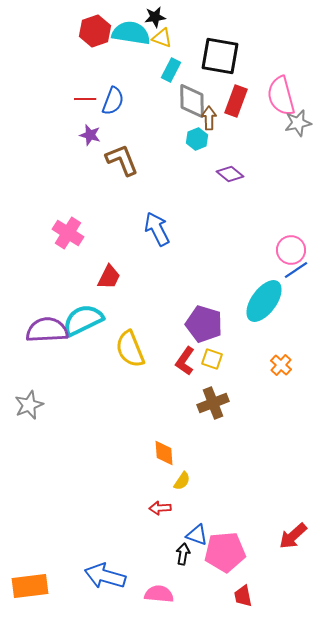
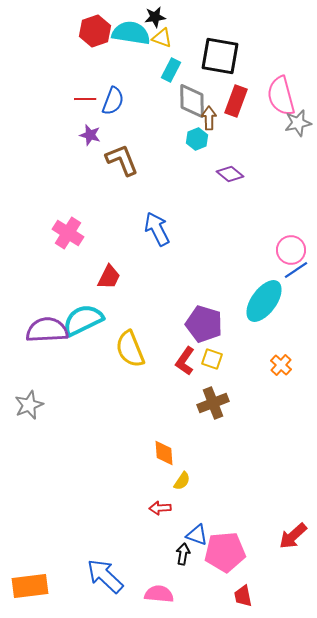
blue arrow at (105, 576): rotated 27 degrees clockwise
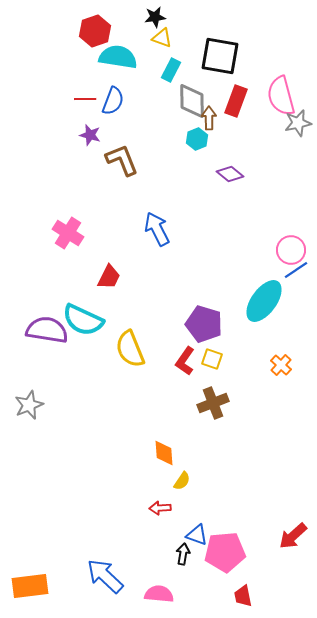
cyan semicircle at (131, 33): moved 13 px left, 24 px down
cyan semicircle at (83, 320): rotated 129 degrees counterclockwise
purple semicircle at (47, 330): rotated 12 degrees clockwise
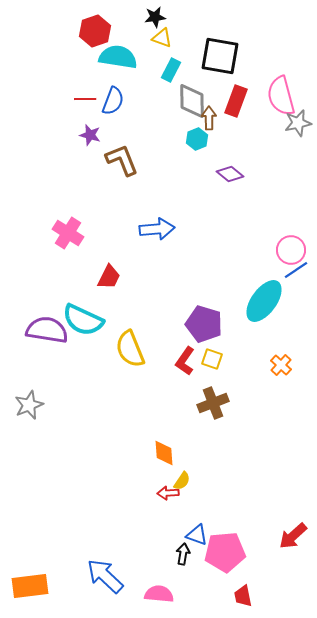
blue arrow at (157, 229): rotated 112 degrees clockwise
red arrow at (160, 508): moved 8 px right, 15 px up
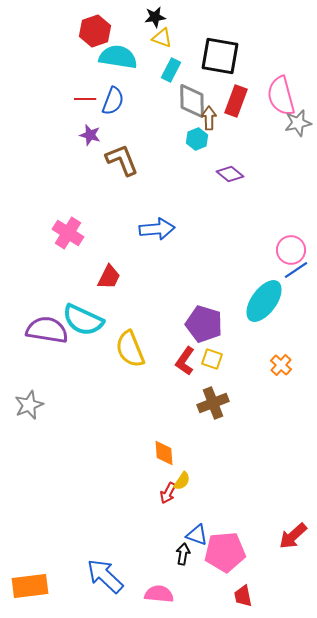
red arrow at (168, 493): rotated 60 degrees counterclockwise
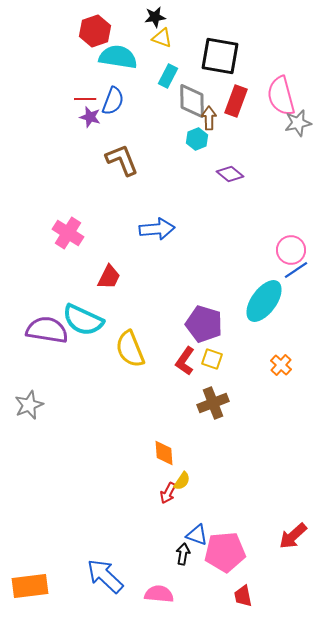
cyan rectangle at (171, 70): moved 3 px left, 6 px down
purple star at (90, 135): moved 18 px up
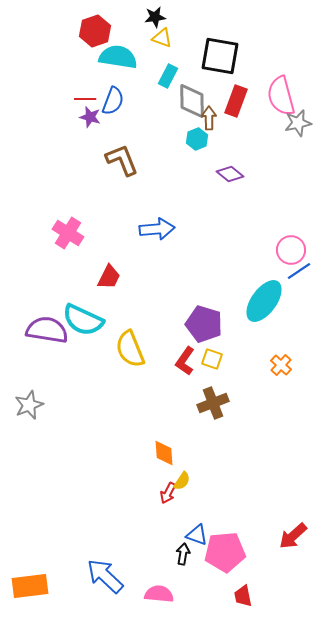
blue line at (296, 270): moved 3 px right, 1 px down
